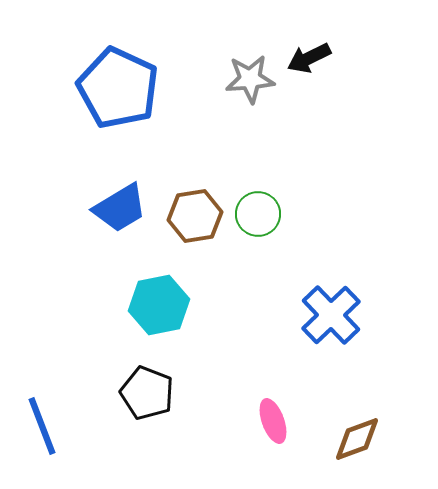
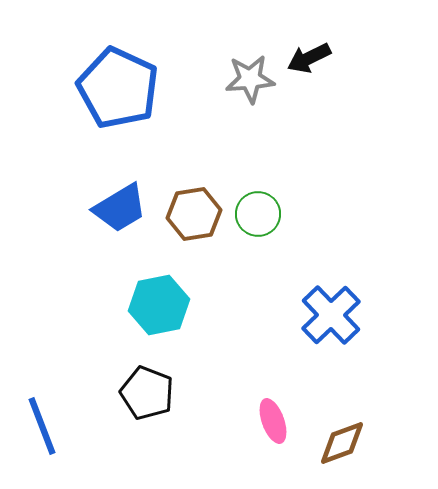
brown hexagon: moved 1 px left, 2 px up
brown diamond: moved 15 px left, 4 px down
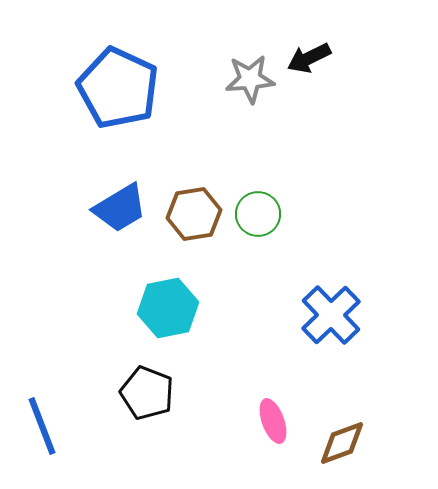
cyan hexagon: moved 9 px right, 3 px down
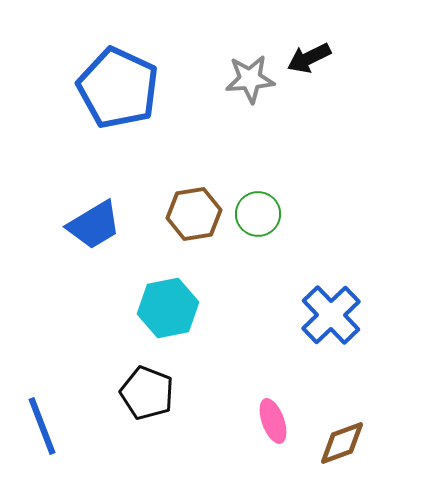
blue trapezoid: moved 26 px left, 17 px down
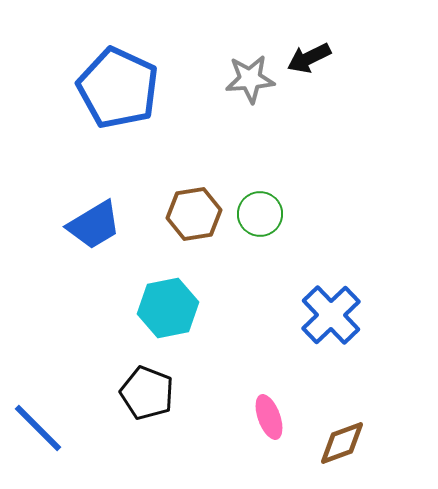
green circle: moved 2 px right
pink ellipse: moved 4 px left, 4 px up
blue line: moved 4 px left, 2 px down; rotated 24 degrees counterclockwise
